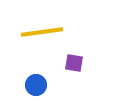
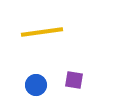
purple square: moved 17 px down
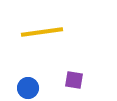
blue circle: moved 8 px left, 3 px down
